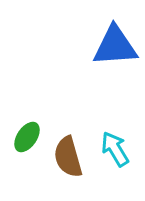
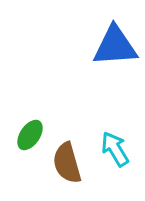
green ellipse: moved 3 px right, 2 px up
brown semicircle: moved 1 px left, 6 px down
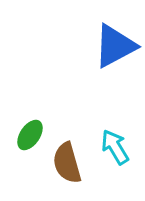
blue triangle: rotated 24 degrees counterclockwise
cyan arrow: moved 2 px up
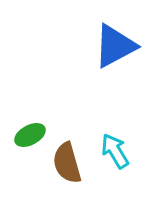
green ellipse: rotated 28 degrees clockwise
cyan arrow: moved 4 px down
